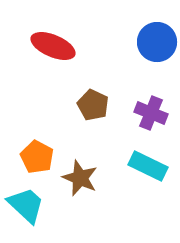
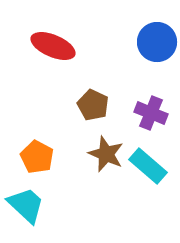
cyan rectangle: rotated 15 degrees clockwise
brown star: moved 26 px right, 24 px up
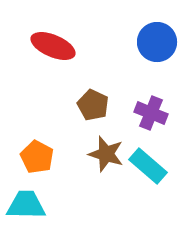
brown star: rotated 6 degrees counterclockwise
cyan trapezoid: rotated 42 degrees counterclockwise
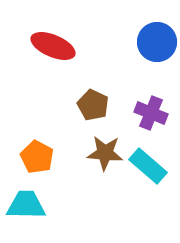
brown star: moved 1 px left, 1 px up; rotated 12 degrees counterclockwise
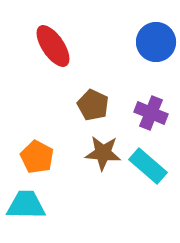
blue circle: moved 1 px left
red ellipse: rotated 33 degrees clockwise
brown star: moved 2 px left
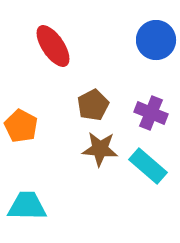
blue circle: moved 2 px up
brown pentagon: rotated 20 degrees clockwise
brown star: moved 3 px left, 4 px up
orange pentagon: moved 16 px left, 31 px up
cyan trapezoid: moved 1 px right, 1 px down
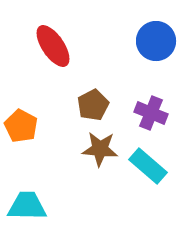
blue circle: moved 1 px down
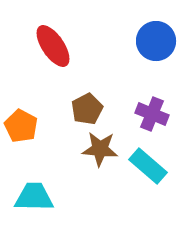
brown pentagon: moved 6 px left, 4 px down
purple cross: moved 1 px right, 1 px down
cyan trapezoid: moved 7 px right, 9 px up
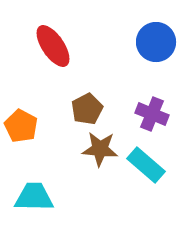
blue circle: moved 1 px down
cyan rectangle: moved 2 px left, 1 px up
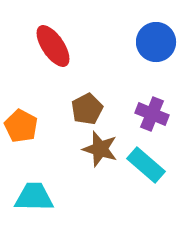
brown star: rotated 12 degrees clockwise
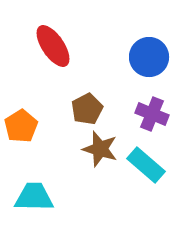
blue circle: moved 7 px left, 15 px down
orange pentagon: rotated 12 degrees clockwise
